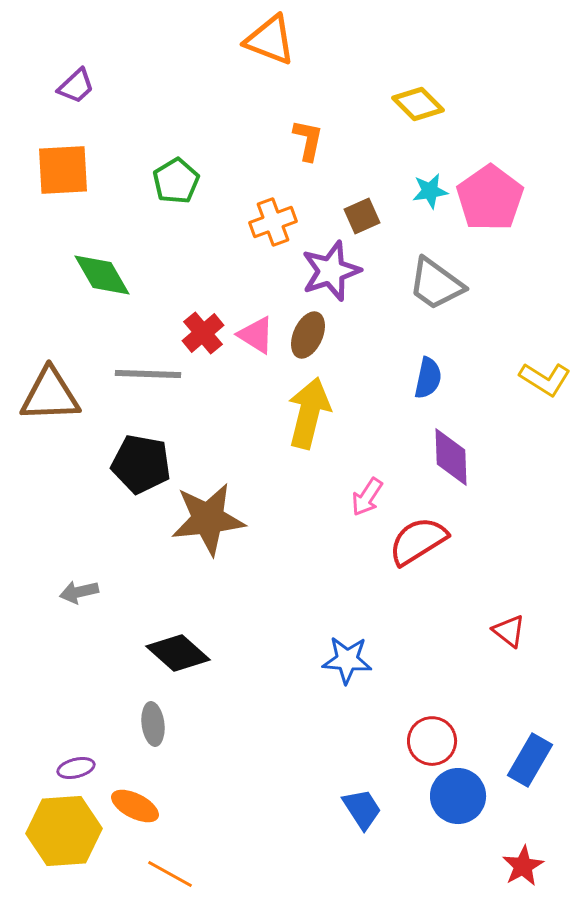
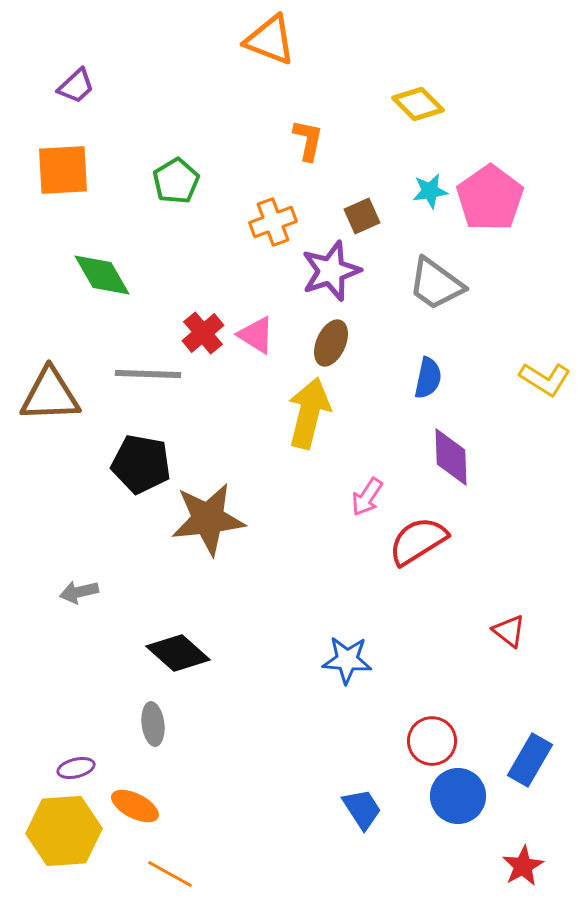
brown ellipse: moved 23 px right, 8 px down
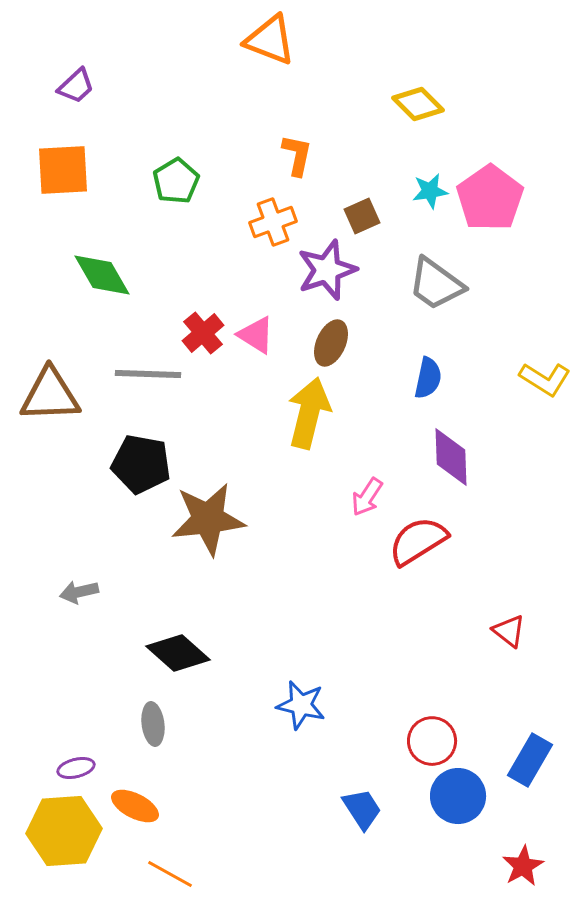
orange L-shape: moved 11 px left, 15 px down
purple star: moved 4 px left, 1 px up
blue star: moved 46 px left, 45 px down; rotated 9 degrees clockwise
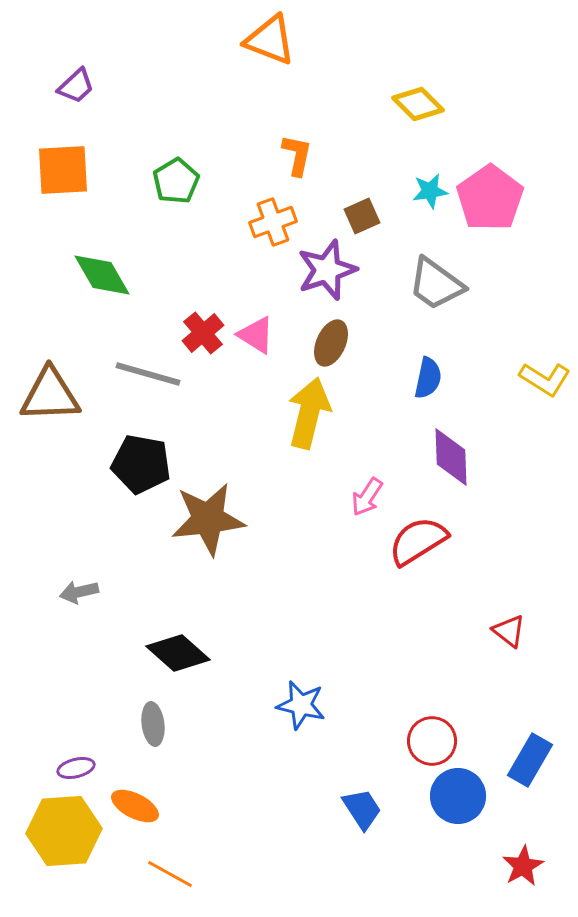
gray line: rotated 14 degrees clockwise
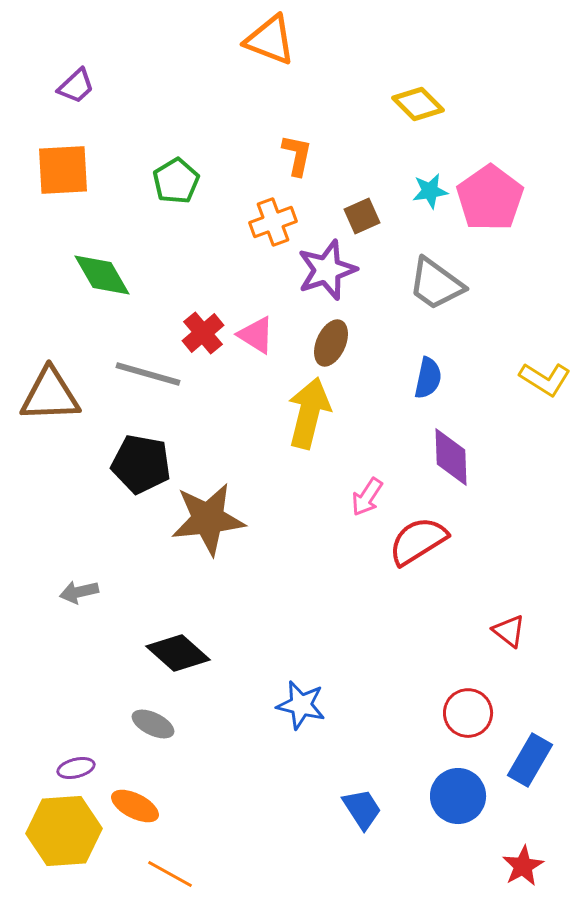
gray ellipse: rotated 57 degrees counterclockwise
red circle: moved 36 px right, 28 px up
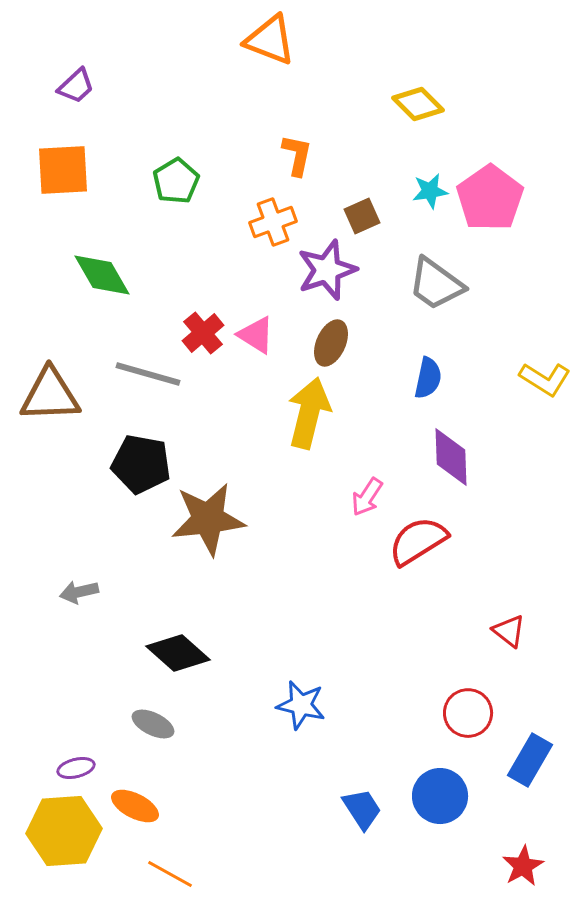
blue circle: moved 18 px left
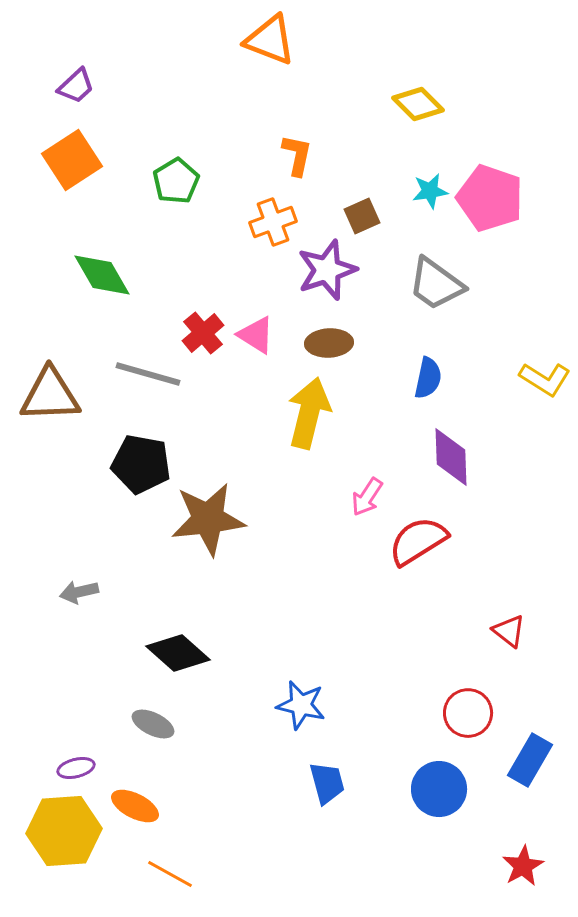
orange square: moved 9 px right, 10 px up; rotated 30 degrees counterclockwise
pink pentagon: rotated 18 degrees counterclockwise
brown ellipse: moved 2 px left; rotated 63 degrees clockwise
blue circle: moved 1 px left, 7 px up
blue trapezoid: moved 35 px left, 26 px up; rotated 18 degrees clockwise
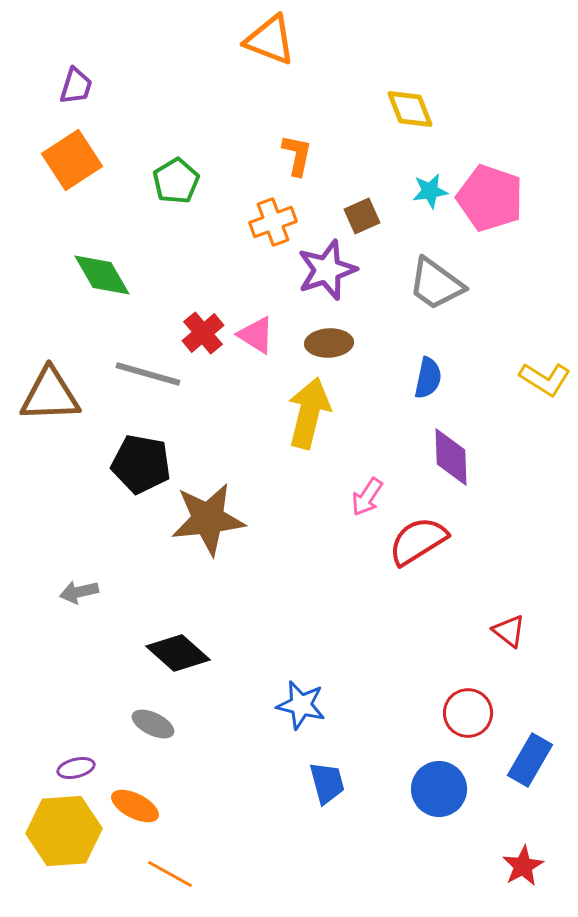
purple trapezoid: rotated 30 degrees counterclockwise
yellow diamond: moved 8 px left, 5 px down; rotated 24 degrees clockwise
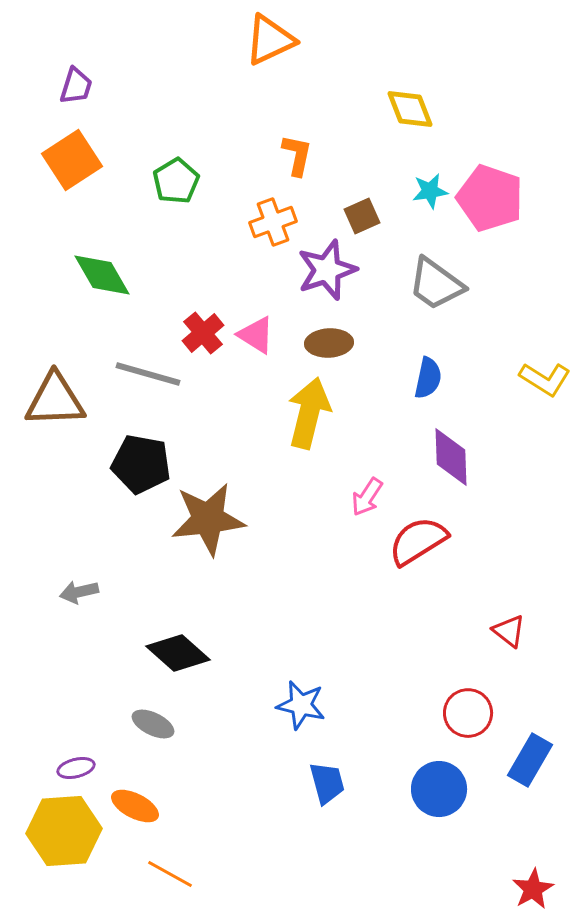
orange triangle: rotated 46 degrees counterclockwise
brown triangle: moved 5 px right, 5 px down
red star: moved 10 px right, 23 px down
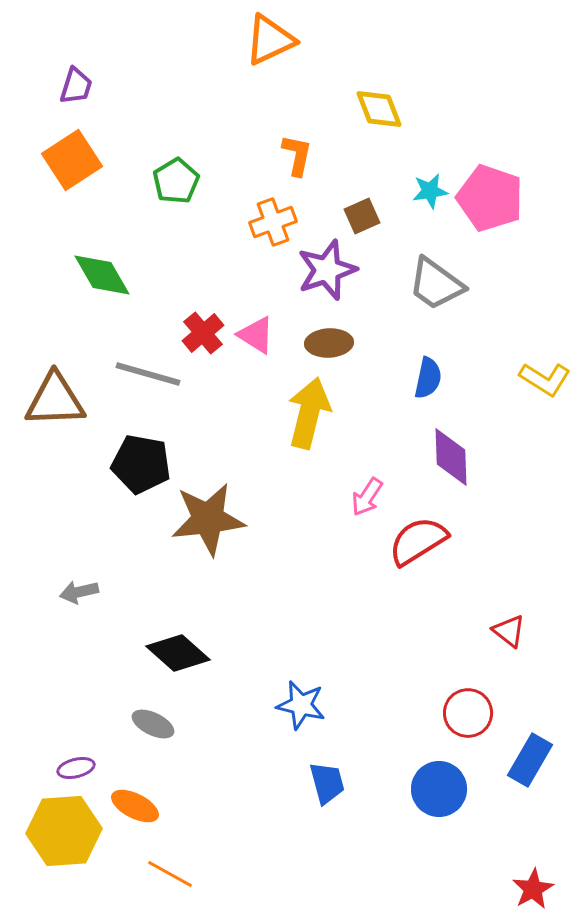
yellow diamond: moved 31 px left
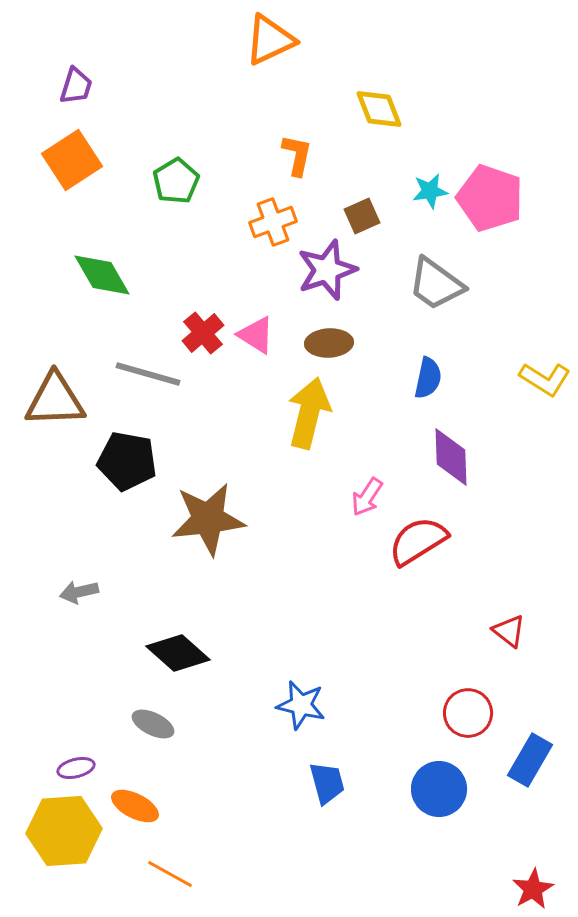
black pentagon: moved 14 px left, 3 px up
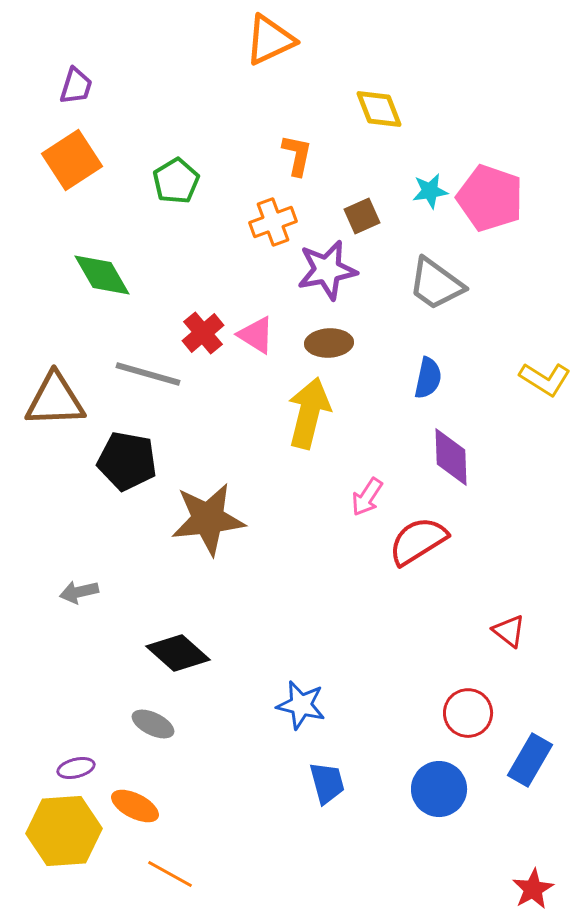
purple star: rotated 8 degrees clockwise
